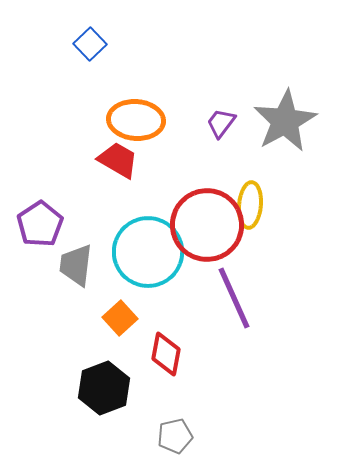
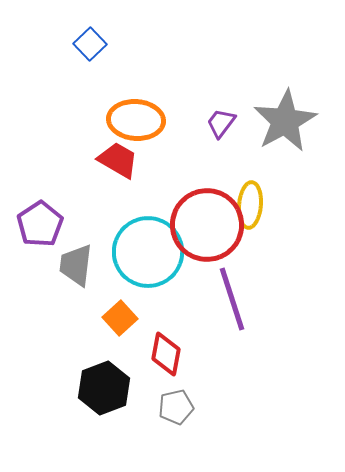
purple line: moved 2 px left, 1 px down; rotated 6 degrees clockwise
gray pentagon: moved 1 px right, 29 px up
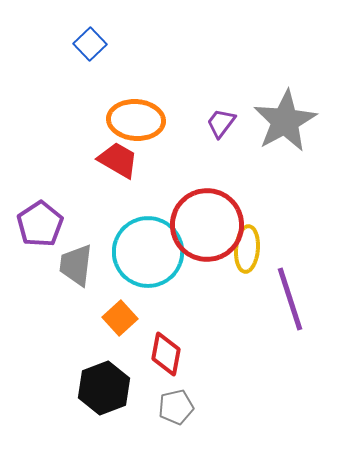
yellow ellipse: moved 3 px left, 44 px down
purple line: moved 58 px right
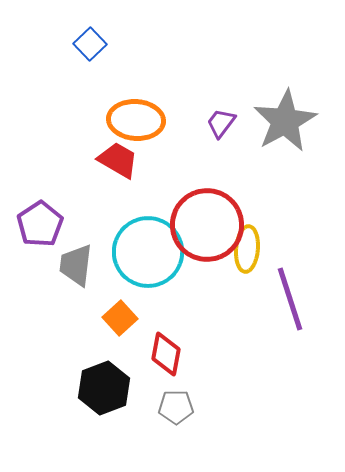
gray pentagon: rotated 12 degrees clockwise
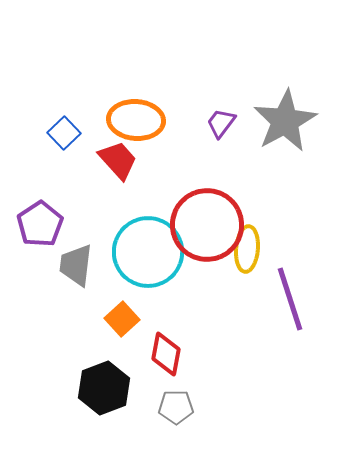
blue square: moved 26 px left, 89 px down
red trapezoid: rotated 18 degrees clockwise
orange square: moved 2 px right, 1 px down
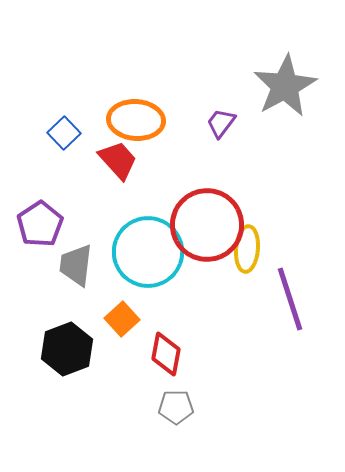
gray star: moved 35 px up
black hexagon: moved 37 px left, 39 px up
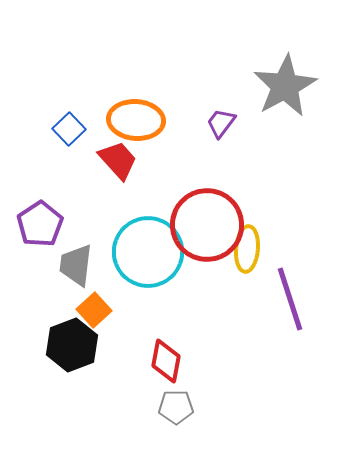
blue square: moved 5 px right, 4 px up
orange square: moved 28 px left, 9 px up
black hexagon: moved 5 px right, 4 px up
red diamond: moved 7 px down
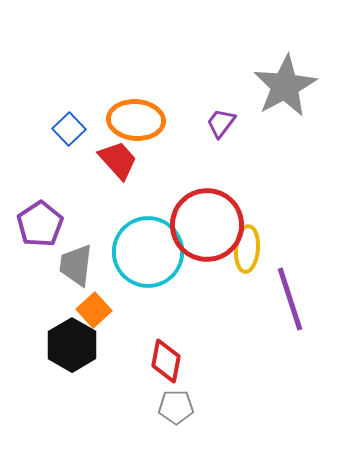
black hexagon: rotated 9 degrees counterclockwise
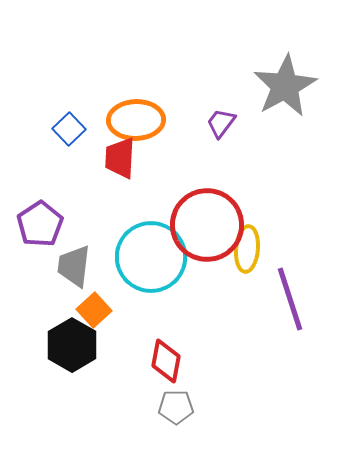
orange ellipse: rotated 6 degrees counterclockwise
red trapezoid: moved 2 px right, 2 px up; rotated 135 degrees counterclockwise
cyan circle: moved 3 px right, 5 px down
gray trapezoid: moved 2 px left, 1 px down
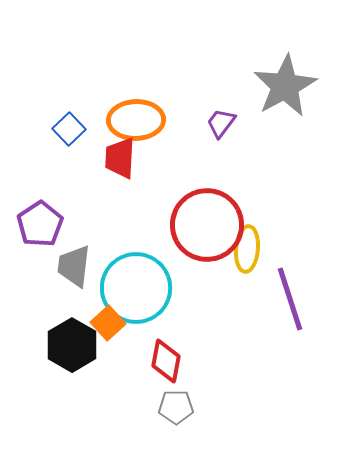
cyan circle: moved 15 px left, 31 px down
orange square: moved 14 px right, 13 px down
